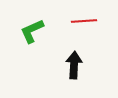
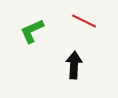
red line: rotated 30 degrees clockwise
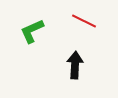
black arrow: moved 1 px right
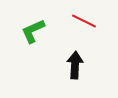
green L-shape: moved 1 px right
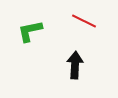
green L-shape: moved 3 px left; rotated 12 degrees clockwise
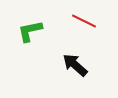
black arrow: rotated 52 degrees counterclockwise
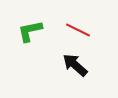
red line: moved 6 px left, 9 px down
